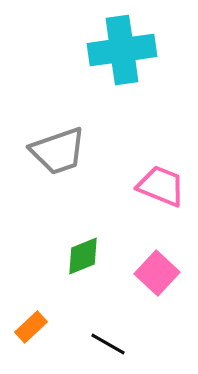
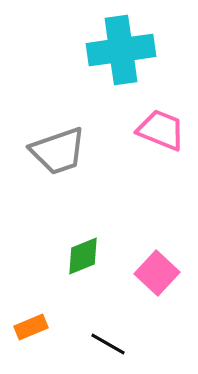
cyan cross: moved 1 px left
pink trapezoid: moved 56 px up
orange rectangle: rotated 20 degrees clockwise
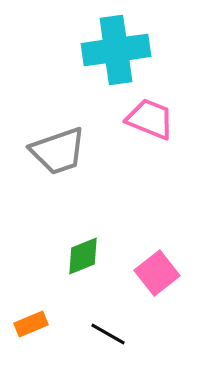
cyan cross: moved 5 px left
pink trapezoid: moved 11 px left, 11 px up
pink square: rotated 9 degrees clockwise
orange rectangle: moved 3 px up
black line: moved 10 px up
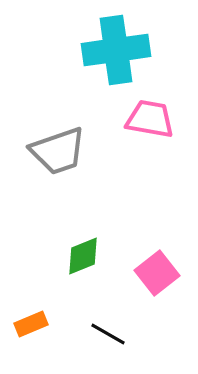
pink trapezoid: rotated 12 degrees counterclockwise
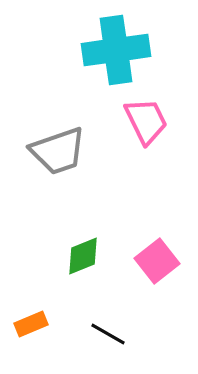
pink trapezoid: moved 4 px left, 2 px down; rotated 54 degrees clockwise
pink square: moved 12 px up
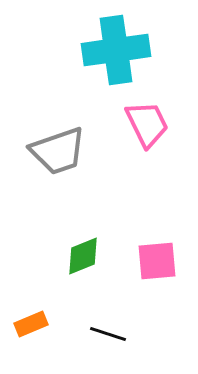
pink trapezoid: moved 1 px right, 3 px down
pink square: rotated 33 degrees clockwise
black line: rotated 12 degrees counterclockwise
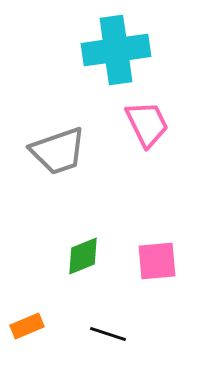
orange rectangle: moved 4 px left, 2 px down
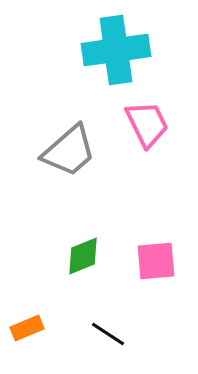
gray trapezoid: moved 11 px right; rotated 22 degrees counterclockwise
pink square: moved 1 px left
orange rectangle: moved 2 px down
black line: rotated 15 degrees clockwise
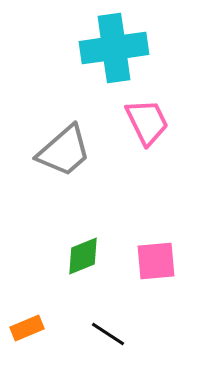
cyan cross: moved 2 px left, 2 px up
pink trapezoid: moved 2 px up
gray trapezoid: moved 5 px left
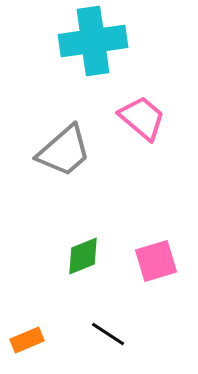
cyan cross: moved 21 px left, 7 px up
pink trapezoid: moved 5 px left, 4 px up; rotated 24 degrees counterclockwise
pink square: rotated 12 degrees counterclockwise
orange rectangle: moved 12 px down
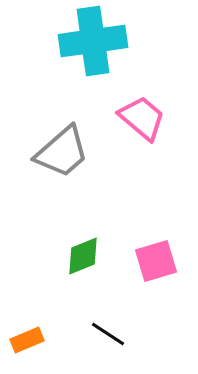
gray trapezoid: moved 2 px left, 1 px down
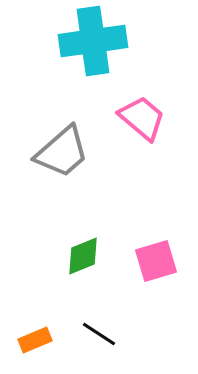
black line: moved 9 px left
orange rectangle: moved 8 px right
